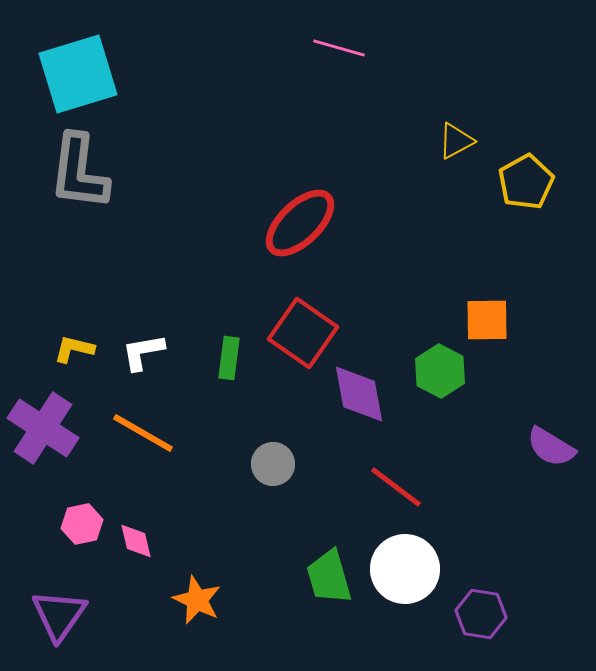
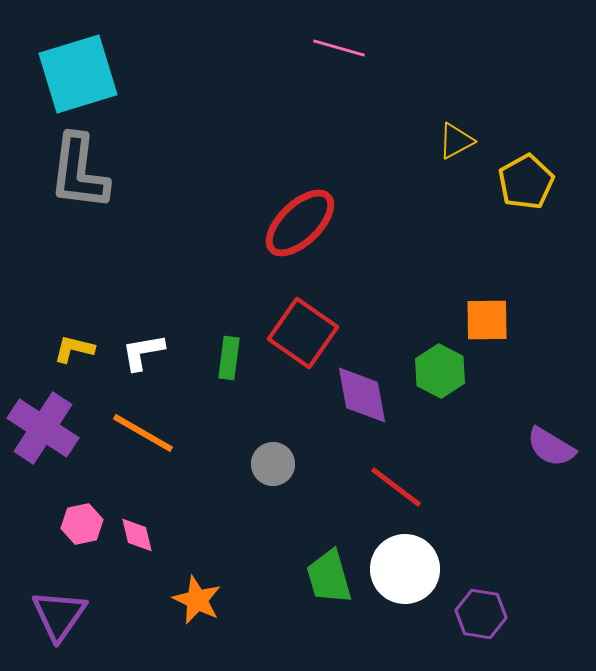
purple diamond: moved 3 px right, 1 px down
pink diamond: moved 1 px right, 6 px up
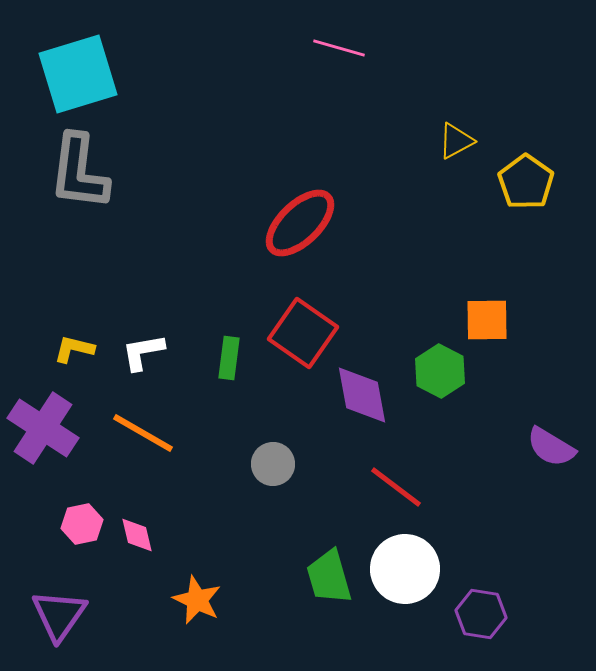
yellow pentagon: rotated 8 degrees counterclockwise
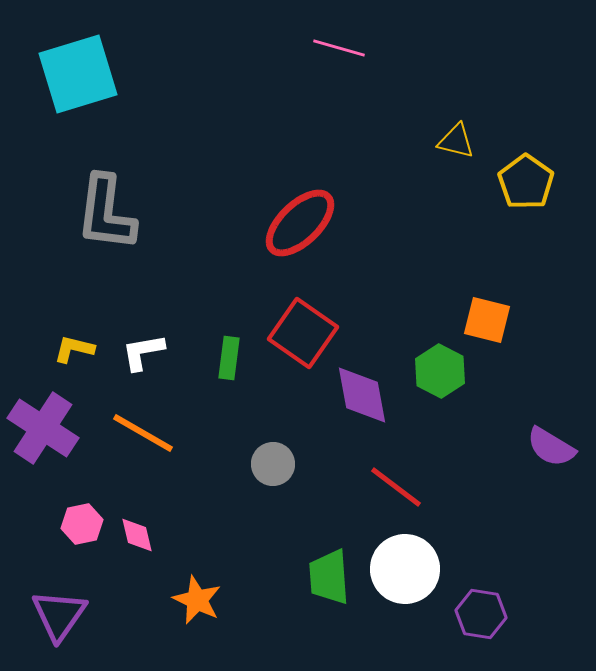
yellow triangle: rotated 42 degrees clockwise
gray L-shape: moved 27 px right, 41 px down
orange square: rotated 15 degrees clockwise
green trapezoid: rotated 12 degrees clockwise
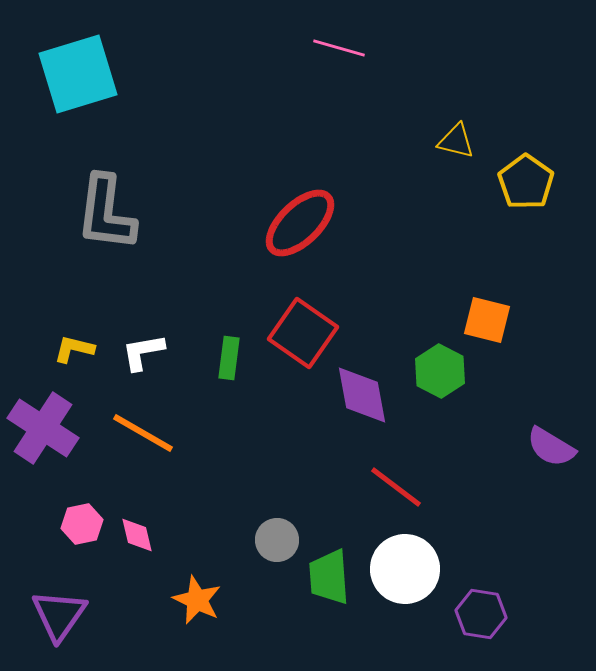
gray circle: moved 4 px right, 76 px down
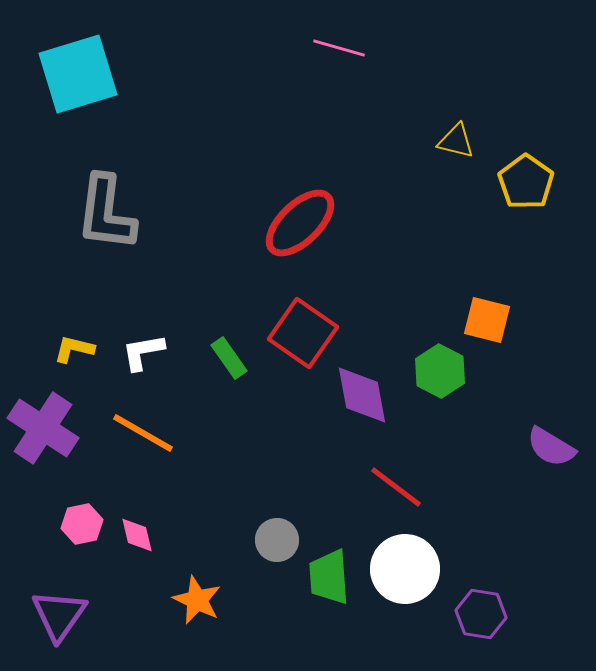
green rectangle: rotated 42 degrees counterclockwise
